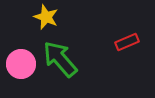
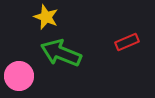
green arrow: moved 1 px right, 6 px up; rotated 27 degrees counterclockwise
pink circle: moved 2 px left, 12 px down
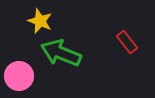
yellow star: moved 6 px left, 4 px down
red rectangle: rotated 75 degrees clockwise
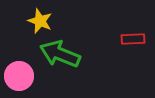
red rectangle: moved 6 px right, 3 px up; rotated 55 degrees counterclockwise
green arrow: moved 1 px left, 1 px down
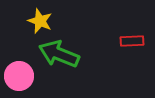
red rectangle: moved 1 px left, 2 px down
green arrow: moved 1 px left
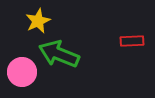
yellow star: moved 2 px left; rotated 25 degrees clockwise
pink circle: moved 3 px right, 4 px up
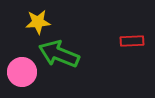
yellow star: moved 1 px down; rotated 20 degrees clockwise
